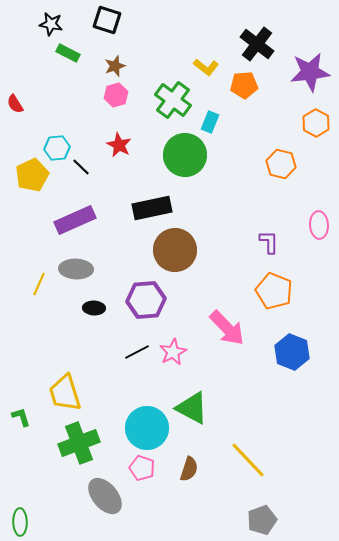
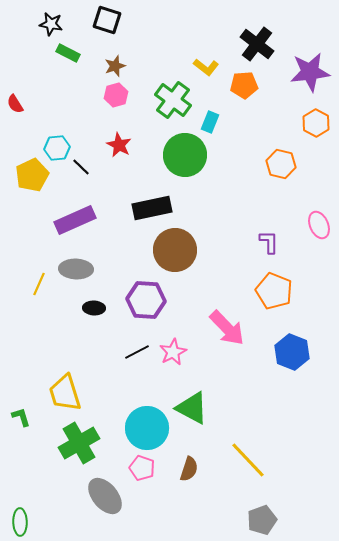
pink ellipse at (319, 225): rotated 20 degrees counterclockwise
purple hexagon at (146, 300): rotated 9 degrees clockwise
green cross at (79, 443): rotated 9 degrees counterclockwise
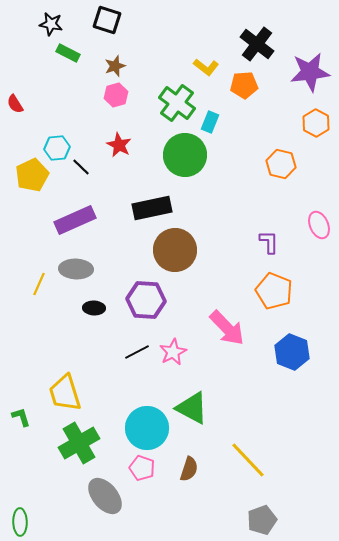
green cross at (173, 100): moved 4 px right, 3 px down
